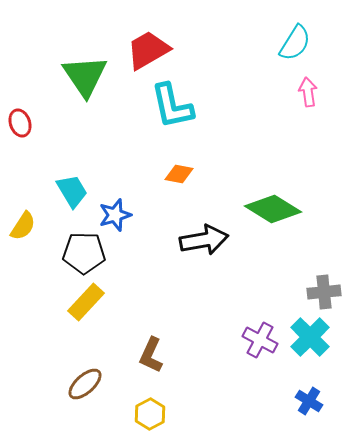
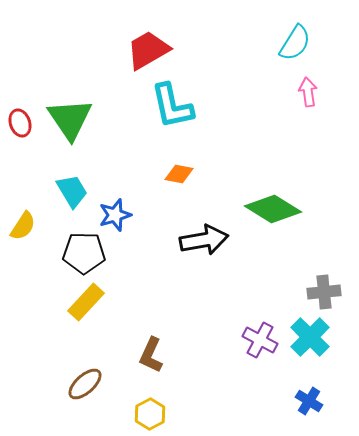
green triangle: moved 15 px left, 43 px down
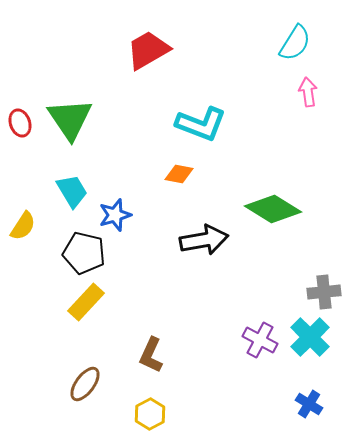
cyan L-shape: moved 29 px right, 18 px down; rotated 57 degrees counterclockwise
black pentagon: rotated 12 degrees clockwise
brown ellipse: rotated 12 degrees counterclockwise
blue cross: moved 3 px down
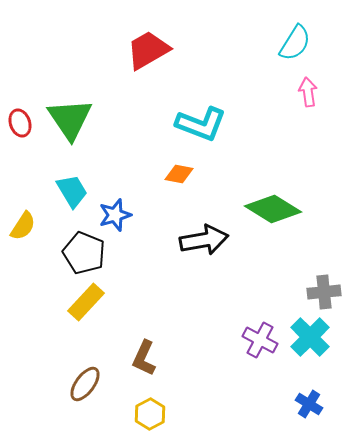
black pentagon: rotated 9 degrees clockwise
brown L-shape: moved 7 px left, 3 px down
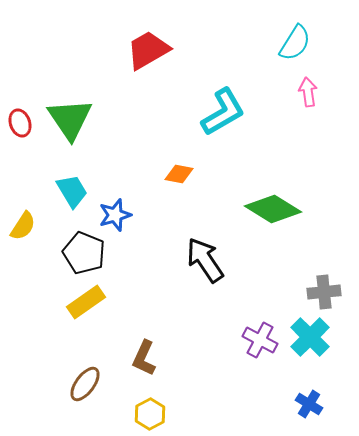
cyan L-shape: moved 22 px right, 12 px up; rotated 51 degrees counterclockwise
black arrow: moved 1 px right, 20 px down; rotated 114 degrees counterclockwise
yellow rectangle: rotated 12 degrees clockwise
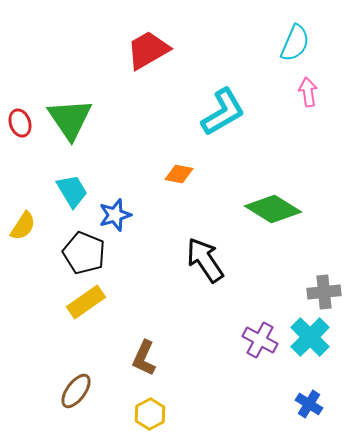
cyan semicircle: rotated 9 degrees counterclockwise
brown ellipse: moved 9 px left, 7 px down
